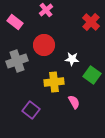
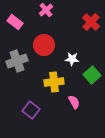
green square: rotated 12 degrees clockwise
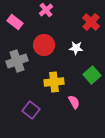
white star: moved 4 px right, 11 px up
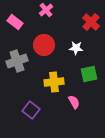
green square: moved 3 px left, 1 px up; rotated 30 degrees clockwise
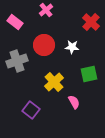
white star: moved 4 px left, 1 px up
yellow cross: rotated 36 degrees counterclockwise
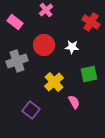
red cross: rotated 12 degrees counterclockwise
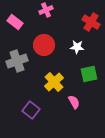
pink cross: rotated 16 degrees clockwise
white star: moved 5 px right
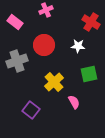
white star: moved 1 px right, 1 px up
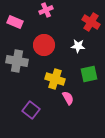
pink rectangle: rotated 14 degrees counterclockwise
gray cross: rotated 30 degrees clockwise
yellow cross: moved 1 px right, 3 px up; rotated 30 degrees counterclockwise
pink semicircle: moved 6 px left, 4 px up
